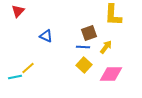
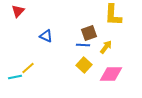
blue line: moved 2 px up
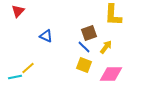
blue line: moved 1 px right, 2 px down; rotated 40 degrees clockwise
yellow square: rotated 21 degrees counterclockwise
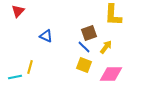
yellow line: moved 2 px right, 1 px up; rotated 32 degrees counterclockwise
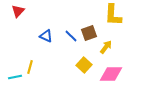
blue line: moved 13 px left, 11 px up
yellow square: rotated 21 degrees clockwise
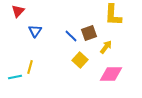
blue triangle: moved 11 px left, 5 px up; rotated 40 degrees clockwise
yellow square: moved 4 px left, 5 px up
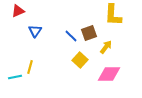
red triangle: rotated 24 degrees clockwise
pink diamond: moved 2 px left
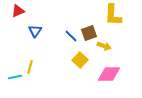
yellow arrow: moved 2 px left, 1 px up; rotated 72 degrees clockwise
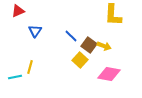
brown square: moved 12 px down; rotated 35 degrees counterclockwise
pink diamond: rotated 10 degrees clockwise
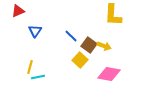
cyan line: moved 23 px right
